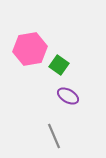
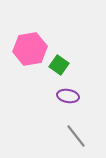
purple ellipse: rotated 20 degrees counterclockwise
gray line: moved 22 px right; rotated 15 degrees counterclockwise
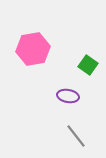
pink hexagon: moved 3 px right
green square: moved 29 px right
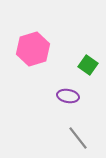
pink hexagon: rotated 8 degrees counterclockwise
gray line: moved 2 px right, 2 px down
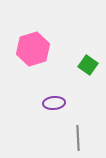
purple ellipse: moved 14 px left, 7 px down; rotated 15 degrees counterclockwise
gray line: rotated 35 degrees clockwise
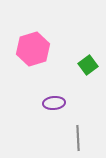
green square: rotated 18 degrees clockwise
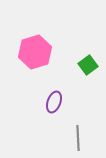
pink hexagon: moved 2 px right, 3 px down
purple ellipse: moved 1 px up; rotated 65 degrees counterclockwise
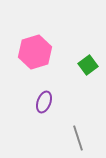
purple ellipse: moved 10 px left
gray line: rotated 15 degrees counterclockwise
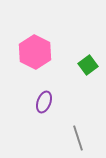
pink hexagon: rotated 16 degrees counterclockwise
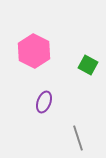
pink hexagon: moved 1 px left, 1 px up
green square: rotated 24 degrees counterclockwise
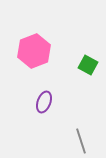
pink hexagon: rotated 12 degrees clockwise
gray line: moved 3 px right, 3 px down
